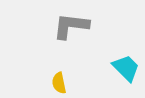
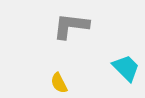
yellow semicircle: rotated 15 degrees counterclockwise
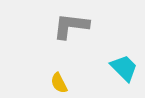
cyan trapezoid: moved 2 px left
